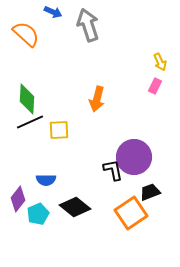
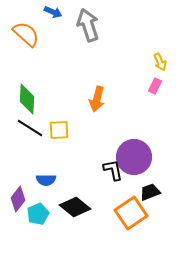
black line: moved 6 px down; rotated 56 degrees clockwise
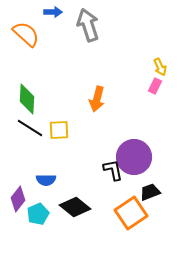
blue arrow: rotated 24 degrees counterclockwise
yellow arrow: moved 5 px down
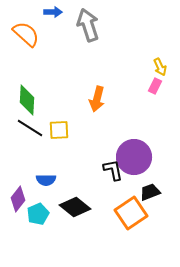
green diamond: moved 1 px down
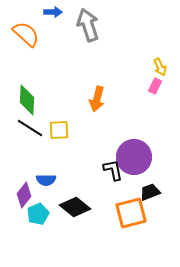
purple diamond: moved 6 px right, 4 px up
orange square: rotated 20 degrees clockwise
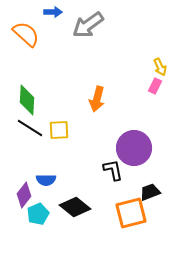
gray arrow: rotated 108 degrees counterclockwise
purple circle: moved 9 px up
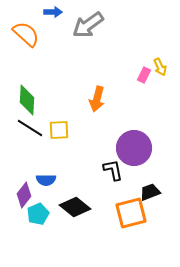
pink rectangle: moved 11 px left, 11 px up
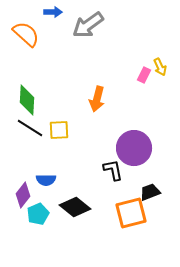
purple diamond: moved 1 px left
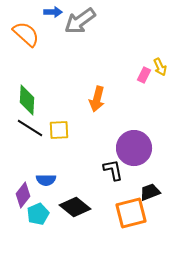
gray arrow: moved 8 px left, 4 px up
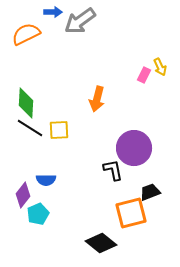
orange semicircle: rotated 68 degrees counterclockwise
green diamond: moved 1 px left, 3 px down
black diamond: moved 26 px right, 36 px down
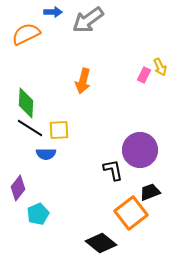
gray arrow: moved 8 px right, 1 px up
orange arrow: moved 14 px left, 18 px up
purple circle: moved 6 px right, 2 px down
blue semicircle: moved 26 px up
purple diamond: moved 5 px left, 7 px up
orange square: rotated 24 degrees counterclockwise
